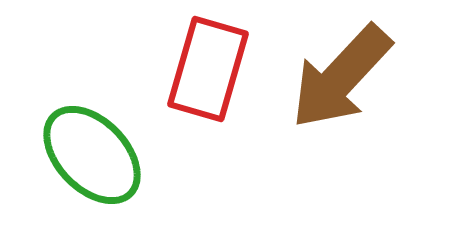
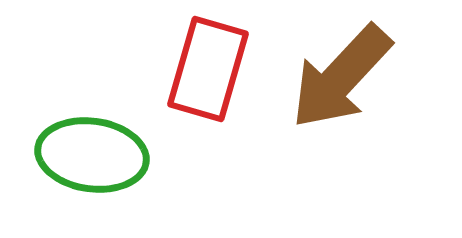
green ellipse: rotated 38 degrees counterclockwise
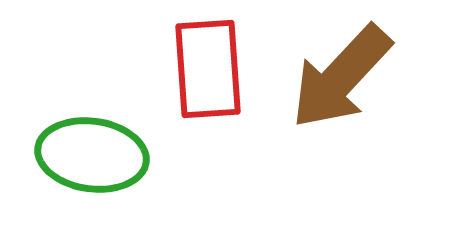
red rectangle: rotated 20 degrees counterclockwise
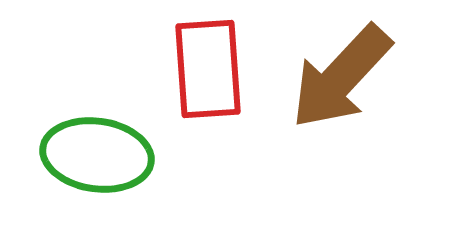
green ellipse: moved 5 px right
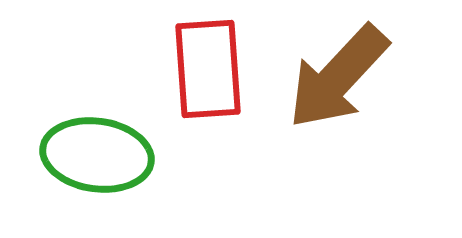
brown arrow: moved 3 px left
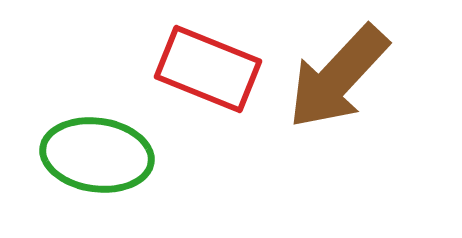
red rectangle: rotated 64 degrees counterclockwise
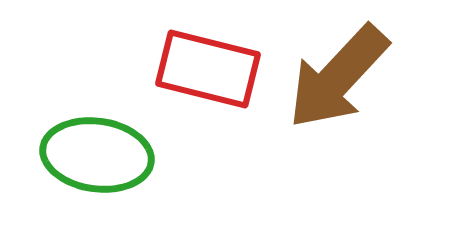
red rectangle: rotated 8 degrees counterclockwise
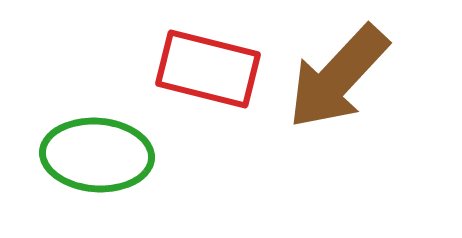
green ellipse: rotated 4 degrees counterclockwise
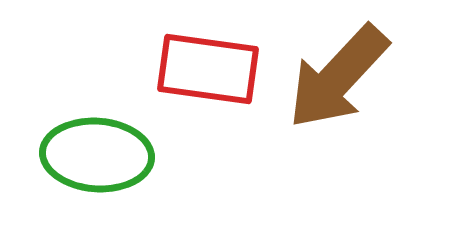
red rectangle: rotated 6 degrees counterclockwise
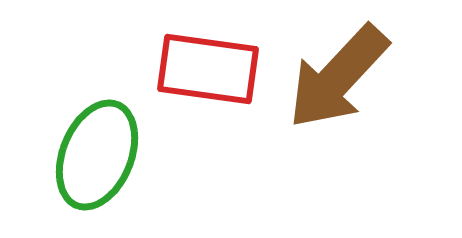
green ellipse: rotated 72 degrees counterclockwise
